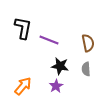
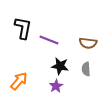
brown semicircle: rotated 108 degrees clockwise
orange arrow: moved 4 px left, 5 px up
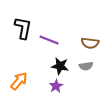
brown semicircle: moved 2 px right
gray semicircle: moved 3 px up; rotated 96 degrees counterclockwise
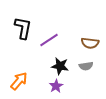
purple line: rotated 54 degrees counterclockwise
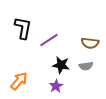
black star: moved 1 px right, 1 px up
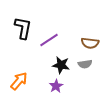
gray semicircle: moved 1 px left, 2 px up
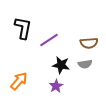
brown semicircle: moved 1 px left; rotated 12 degrees counterclockwise
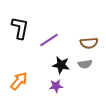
black L-shape: moved 3 px left
purple star: rotated 24 degrees clockwise
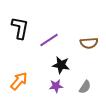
gray semicircle: moved 23 px down; rotated 48 degrees counterclockwise
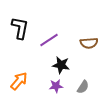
gray semicircle: moved 2 px left
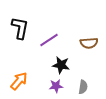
gray semicircle: rotated 24 degrees counterclockwise
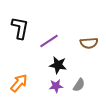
purple line: moved 1 px down
black star: moved 3 px left
orange arrow: moved 2 px down
gray semicircle: moved 4 px left, 2 px up; rotated 24 degrees clockwise
